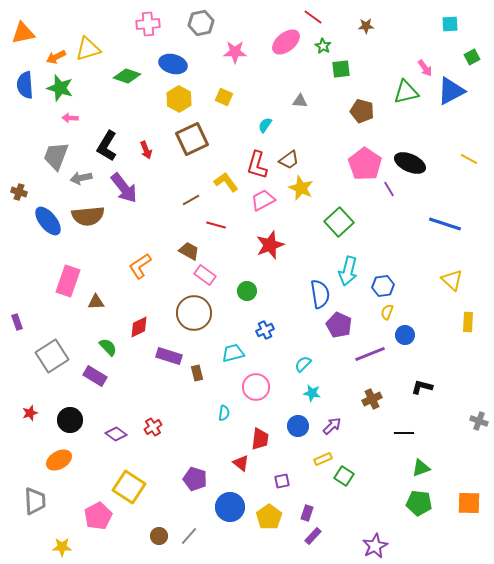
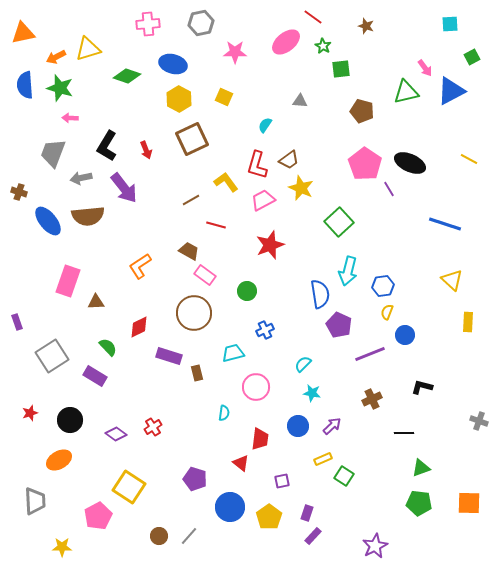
brown star at (366, 26): rotated 21 degrees clockwise
gray trapezoid at (56, 156): moved 3 px left, 3 px up
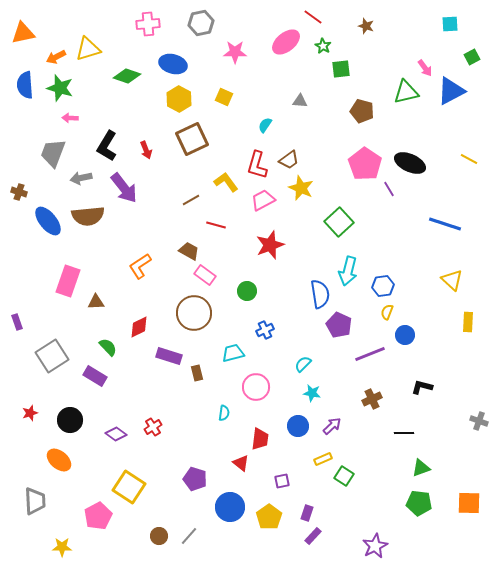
orange ellipse at (59, 460): rotated 70 degrees clockwise
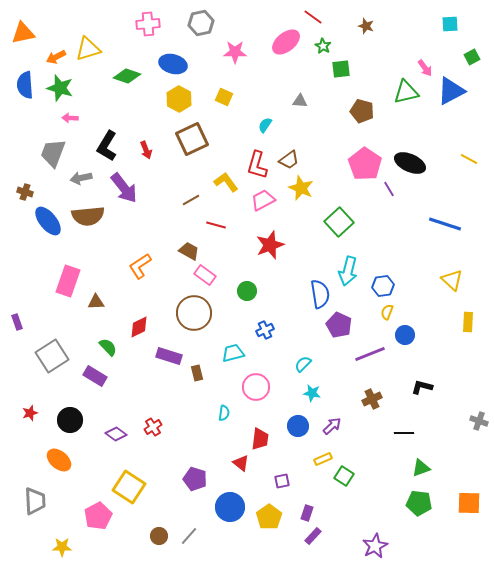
brown cross at (19, 192): moved 6 px right
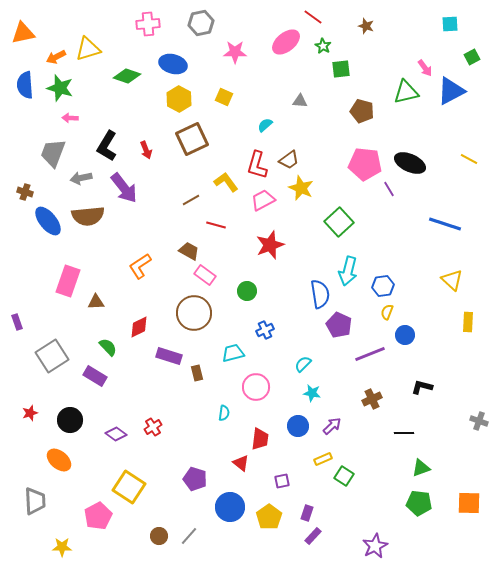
cyan semicircle at (265, 125): rotated 14 degrees clockwise
pink pentagon at (365, 164): rotated 28 degrees counterclockwise
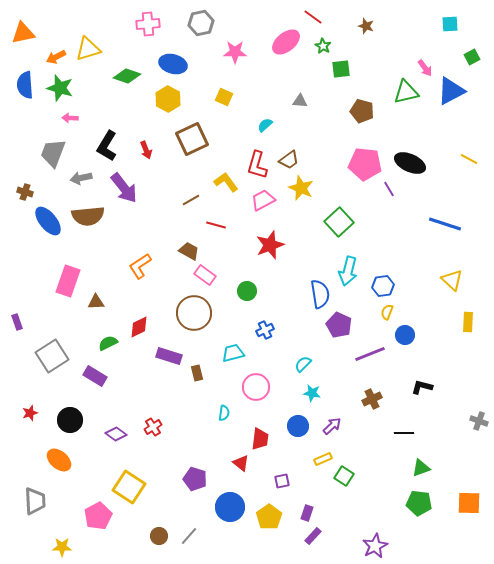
yellow hexagon at (179, 99): moved 11 px left
green semicircle at (108, 347): moved 4 px up; rotated 72 degrees counterclockwise
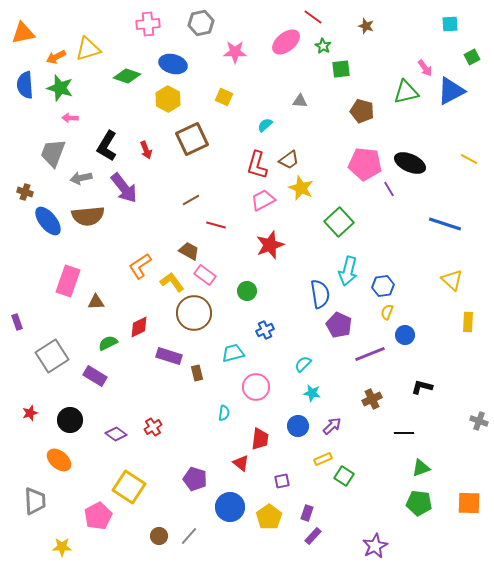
yellow L-shape at (226, 182): moved 54 px left, 100 px down
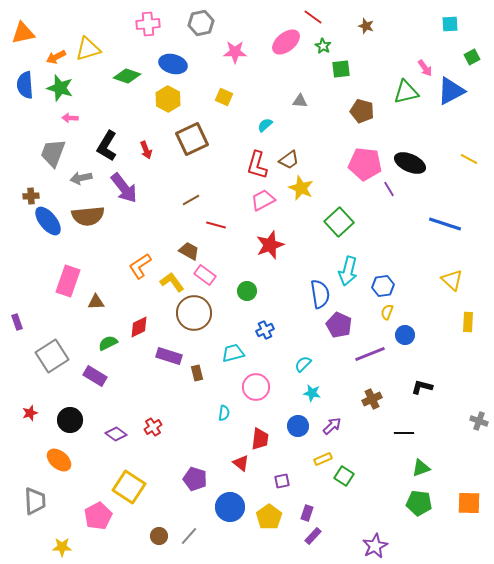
brown cross at (25, 192): moved 6 px right, 4 px down; rotated 21 degrees counterclockwise
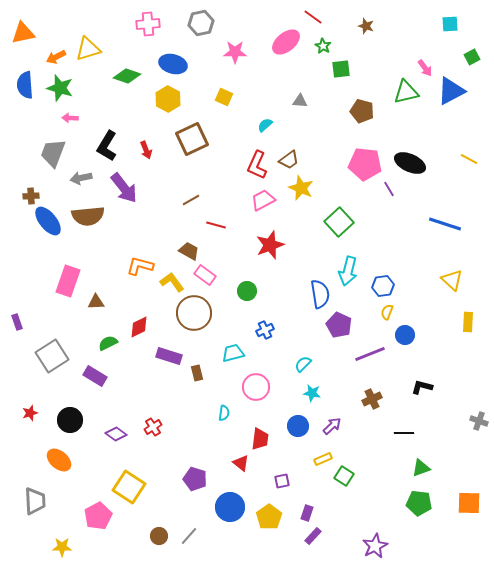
red L-shape at (257, 165): rotated 8 degrees clockwise
orange L-shape at (140, 266): rotated 48 degrees clockwise
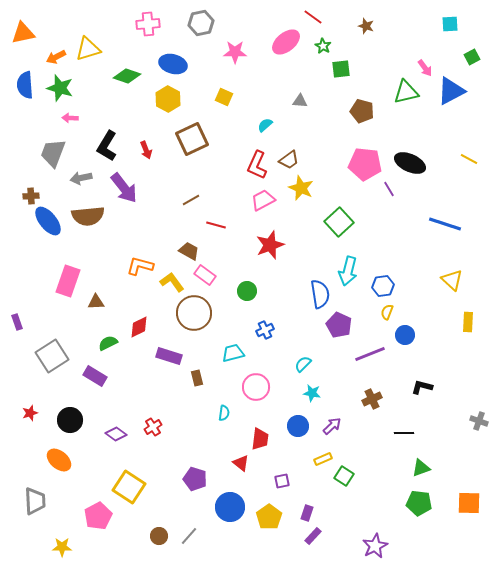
brown rectangle at (197, 373): moved 5 px down
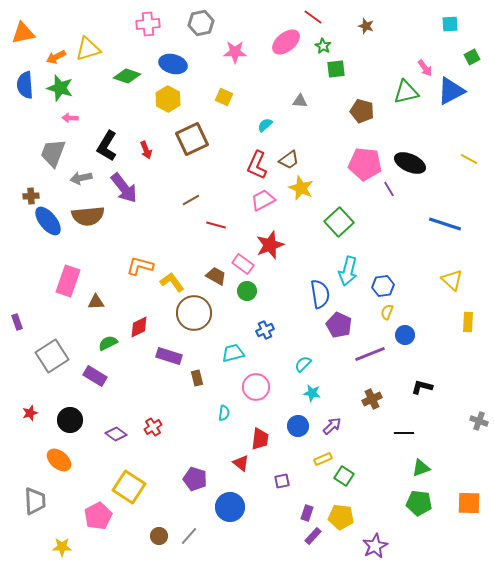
green square at (341, 69): moved 5 px left
brown trapezoid at (189, 251): moved 27 px right, 25 px down
pink rectangle at (205, 275): moved 38 px right, 11 px up
yellow pentagon at (269, 517): moved 72 px right; rotated 30 degrees counterclockwise
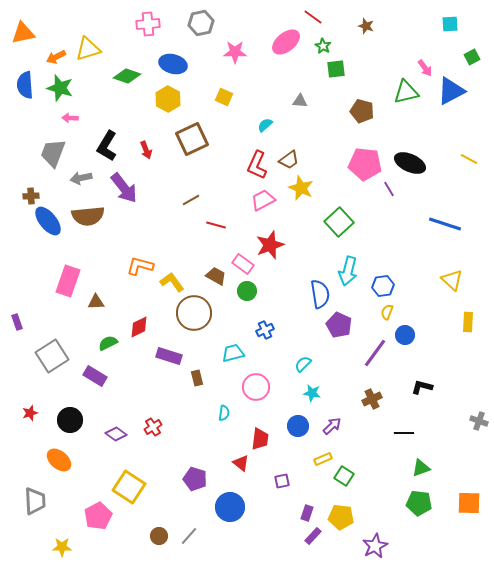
purple line at (370, 354): moved 5 px right, 1 px up; rotated 32 degrees counterclockwise
